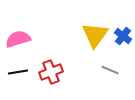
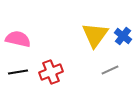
pink semicircle: rotated 30 degrees clockwise
gray line: rotated 48 degrees counterclockwise
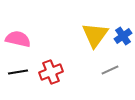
blue cross: rotated 18 degrees clockwise
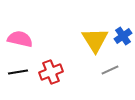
yellow triangle: moved 5 px down; rotated 8 degrees counterclockwise
pink semicircle: moved 2 px right
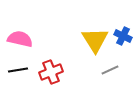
blue cross: rotated 30 degrees counterclockwise
black line: moved 2 px up
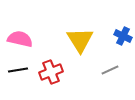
yellow triangle: moved 15 px left
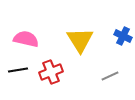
pink semicircle: moved 6 px right
gray line: moved 6 px down
